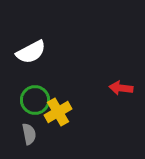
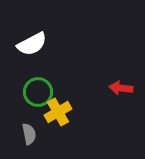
white semicircle: moved 1 px right, 8 px up
green circle: moved 3 px right, 8 px up
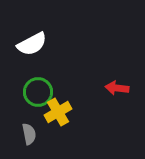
red arrow: moved 4 px left
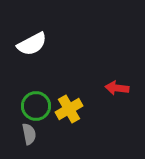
green circle: moved 2 px left, 14 px down
yellow cross: moved 11 px right, 3 px up
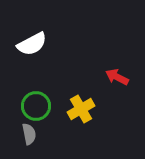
red arrow: moved 11 px up; rotated 20 degrees clockwise
yellow cross: moved 12 px right
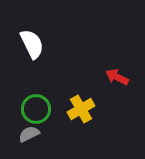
white semicircle: rotated 88 degrees counterclockwise
green circle: moved 3 px down
gray semicircle: rotated 105 degrees counterclockwise
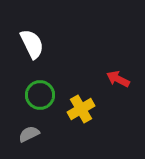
red arrow: moved 1 px right, 2 px down
green circle: moved 4 px right, 14 px up
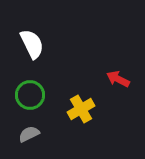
green circle: moved 10 px left
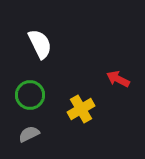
white semicircle: moved 8 px right
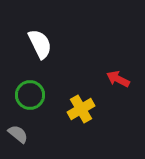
gray semicircle: moved 11 px left; rotated 65 degrees clockwise
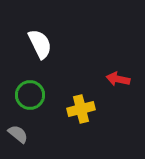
red arrow: rotated 15 degrees counterclockwise
yellow cross: rotated 16 degrees clockwise
